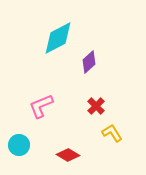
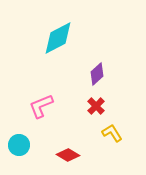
purple diamond: moved 8 px right, 12 px down
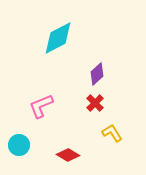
red cross: moved 1 px left, 3 px up
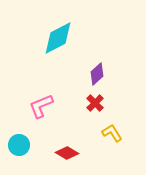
red diamond: moved 1 px left, 2 px up
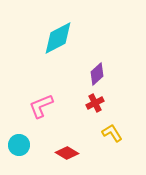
red cross: rotated 18 degrees clockwise
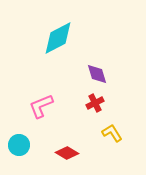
purple diamond: rotated 65 degrees counterclockwise
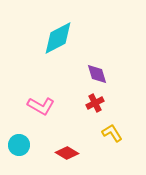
pink L-shape: rotated 128 degrees counterclockwise
